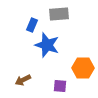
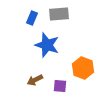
blue rectangle: moved 7 px up
orange hexagon: rotated 20 degrees clockwise
brown arrow: moved 12 px right
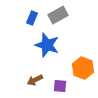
gray rectangle: moved 1 px left, 1 px down; rotated 24 degrees counterclockwise
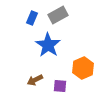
blue star: moved 1 px right; rotated 15 degrees clockwise
orange hexagon: rotated 15 degrees clockwise
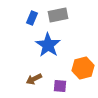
gray rectangle: rotated 18 degrees clockwise
orange hexagon: rotated 10 degrees clockwise
brown arrow: moved 1 px left, 1 px up
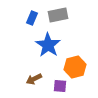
orange hexagon: moved 8 px left, 1 px up
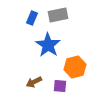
brown arrow: moved 3 px down
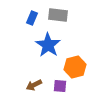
gray rectangle: rotated 18 degrees clockwise
brown arrow: moved 3 px down
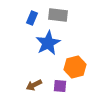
blue star: moved 2 px up; rotated 10 degrees clockwise
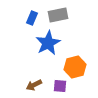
gray rectangle: rotated 18 degrees counterclockwise
